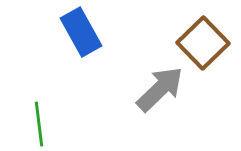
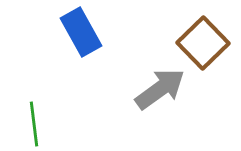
gray arrow: rotated 8 degrees clockwise
green line: moved 5 px left
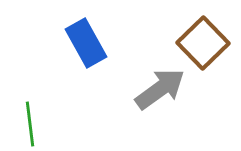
blue rectangle: moved 5 px right, 11 px down
green line: moved 4 px left
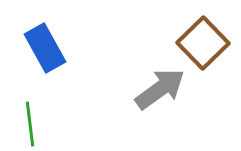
blue rectangle: moved 41 px left, 5 px down
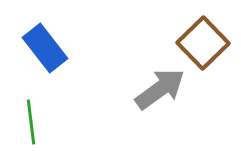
blue rectangle: rotated 9 degrees counterclockwise
green line: moved 1 px right, 2 px up
